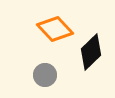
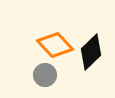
orange diamond: moved 16 px down
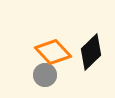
orange diamond: moved 2 px left, 7 px down
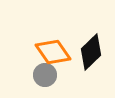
orange diamond: rotated 9 degrees clockwise
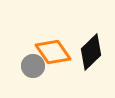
gray circle: moved 12 px left, 9 px up
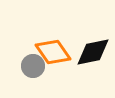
black diamond: moved 2 px right; rotated 33 degrees clockwise
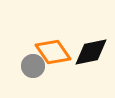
black diamond: moved 2 px left
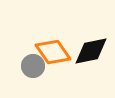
black diamond: moved 1 px up
